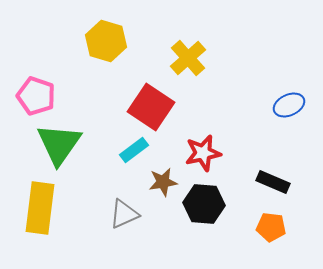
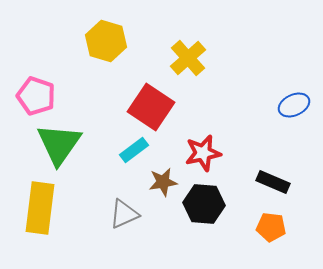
blue ellipse: moved 5 px right
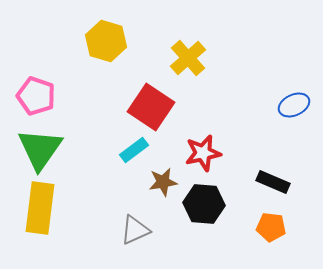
green triangle: moved 19 px left, 5 px down
gray triangle: moved 11 px right, 16 px down
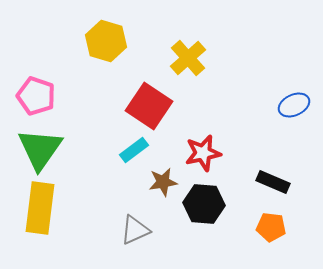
red square: moved 2 px left, 1 px up
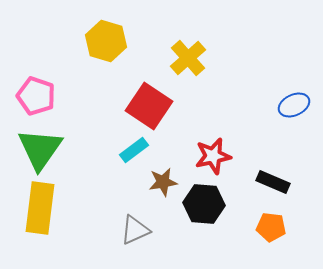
red star: moved 10 px right, 3 px down
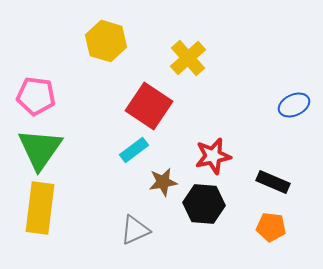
pink pentagon: rotated 12 degrees counterclockwise
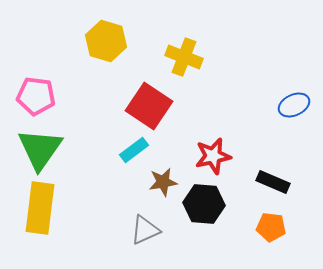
yellow cross: moved 4 px left, 1 px up; rotated 27 degrees counterclockwise
gray triangle: moved 10 px right
